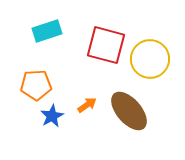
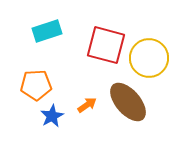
yellow circle: moved 1 px left, 1 px up
brown ellipse: moved 1 px left, 9 px up
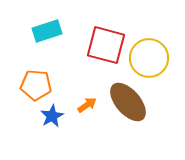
orange pentagon: rotated 8 degrees clockwise
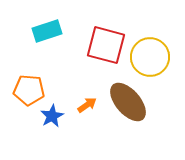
yellow circle: moved 1 px right, 1 px up
orange pentagon: moved 7 px left, 5 px down
